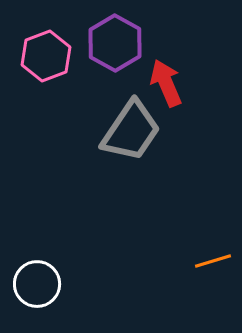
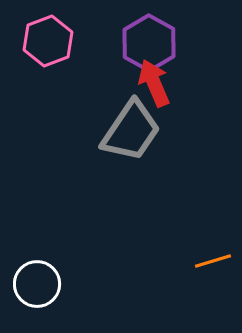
purple hexagon: moved 34 px right
pink hexagon: moved 2 px right, 15 px up
red arrow: moved 12 px left
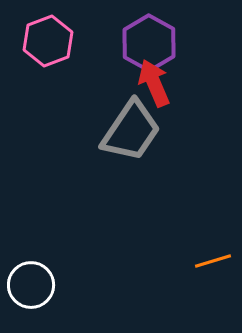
white circle: moved 6 px left, 1 px down
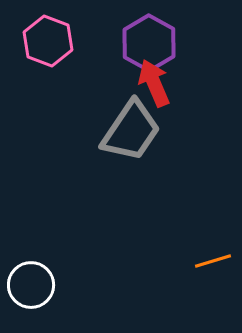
pink hexagon: rotated 18 degrees counterclockwise
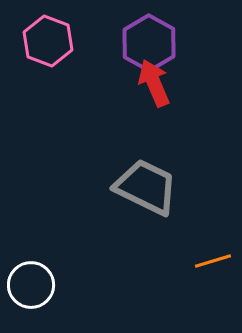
gray trapezoid: moved 15 px right, 56 px down; rotated 98 degrees counterclockwise
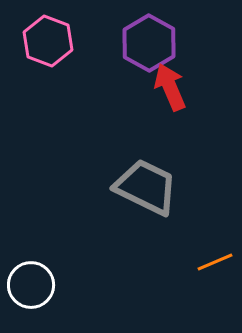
red arrow: moved 16 px right, 4 px down
orange line: moved 2 px right, 1 px down; rotated 6 degrees counterclockwise
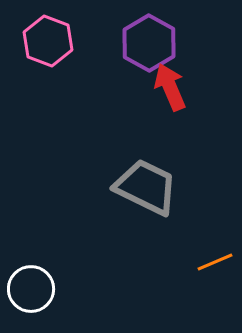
white circle: moved 4 px down
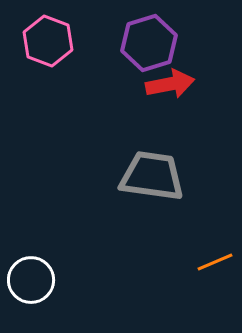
purple hexagon: rotated 14 degrees clockwise
red arrow: moved 3 px up; rotated 102 degrees clockwise
gray trapezoid: moved 6 px right, 11 px up; rotated 18 degrees counterclockwise
white circle: moved 9 px up
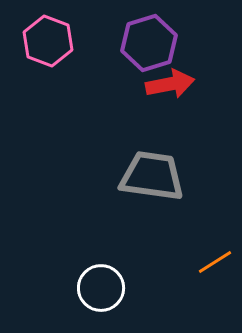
orange line: rotated 9 degrees counterclockwise
white circle: moved 70 px right, 8 px down
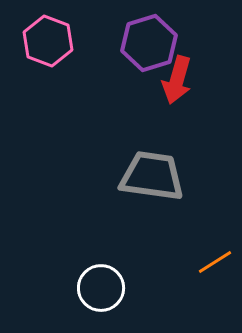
red arrow: moved 7 px right, 4 px up; rotated 117 degrees clockwise
